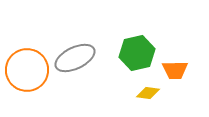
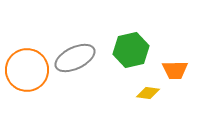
green hexagon: moved 6 px left, 3 px up
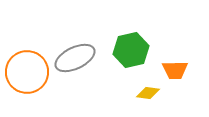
orange circle: moved 2 px down
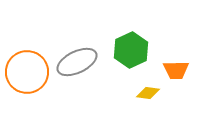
green hexagon: rotated 12 degrees counterclockwise
gray ellipse: moved 2 px right, 4 px down
orange trapezoid: moved 1 px right
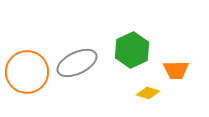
green hexagon: moved 1 px right
gray ellipse: moved 1 px down
yellow diamond: rotated 10 degrees clockwise
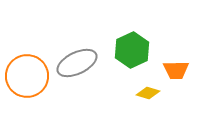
orange circle: moved 4 px down
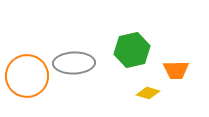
green hexagon: rotated 12 degrees clockwise
gray ellipse: moved 3 px left; rotated 24 degrees clockwise
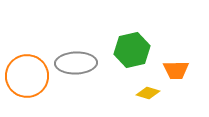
gray ellipse: moved 2 px right
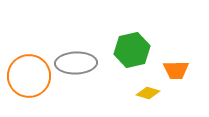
orange circle: moved 2 px right
